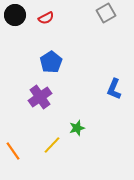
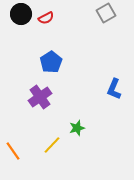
black circle: moved 6 px right, 1 px up
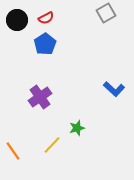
black circle: moved 4 px left, 6 px down
blue pentagon: moved 6 px left, 18 px up
blue L-shape: rotated 70 degrees counterclockwise
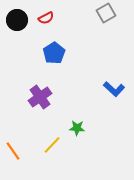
blue pentagon: moved 9 px right, 9 px down
green star: rotated 21 degrees clockwise
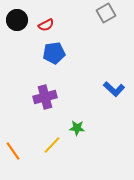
red semicircle: moved 7 px down
blue pentagon: rotated 25 degrees clockwise
purple cross: moved 5 px right; rotated 20 degrees clockwise
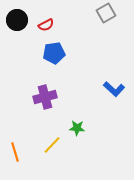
orange line: moved 2 px right, 1 px down; rotated 18 degrees clockwise
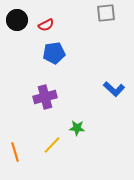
gray square: rotated 24 degrees clockwise
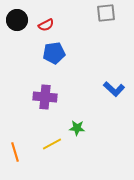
purple cross: rotated 20 degrees clockwise
yellow line: moved 1 px up; rotated 18 degrees clockwise
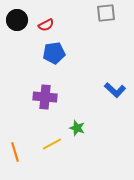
blue L-shape: moved 1 px right, 1 px down
green star: rotated 14 degrees clockwise
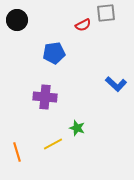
red semicircle: moved 37 px right
blue L-shape: moved 1 px right, 6 px up
yellow line: moved 1 px right
orange line: moved 2 px right
